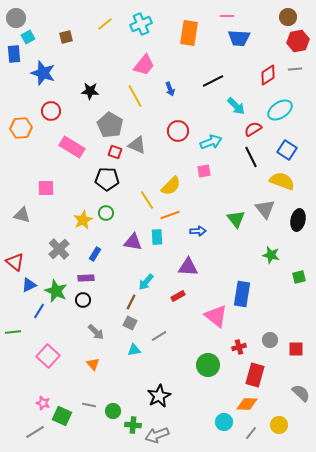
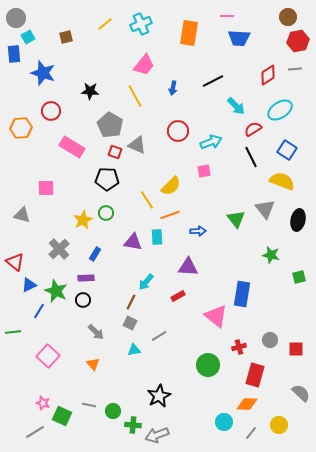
blue arrow at (170, 89): moved 3 px right, 1 px up; rotated 32 degrees clockwise
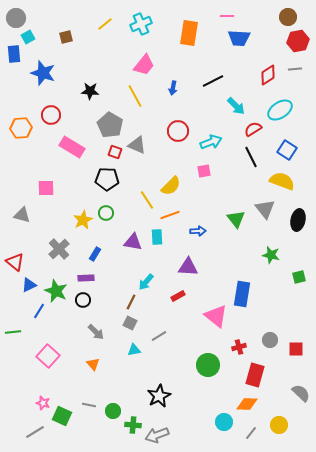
red circle at (51, 111): moved 4 px down
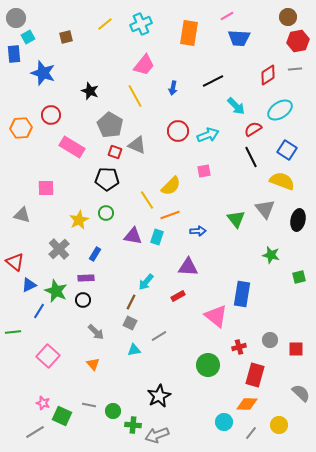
pink line at (227, 16): rotated 32 degrees counterclockwise
black star at (90, 91): rotated 18 degrees clockwise
cyan arrow at (211, 142): moved 3 px left, 7 px up
yellow star at (83, 220): moved 4 px left
cyan rectangle at (157, 237): rotated 21 degrees clockwise
purple triangle at (133, 242): moved 6 px up
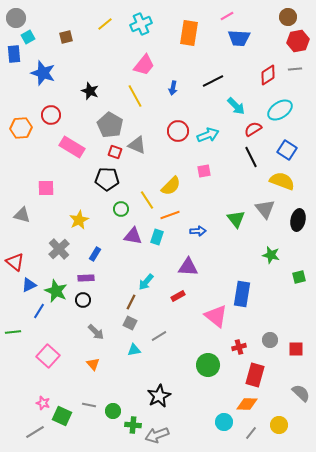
green circle at (106, 213): moved 15 px right, 4 px up
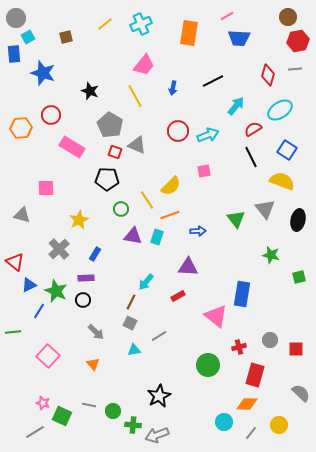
red diamond at (268, 75): rotated 40 degrees counterclockwise
cyan arrow at (236, 106): rotated 96 degrees counterclockwise
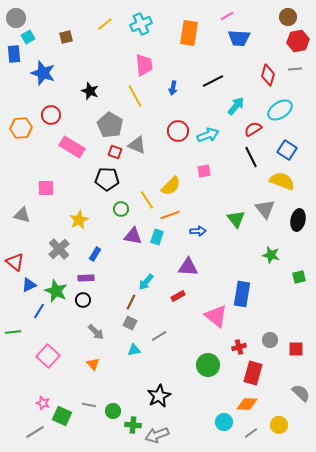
pink trapezoid at (144, 65): rotated 45 degrees counterclockwise
red rectangle at (255, 375): moved 2 px left, 2 px up
gray line at (251, 433): rotated 16 degrees clockwise
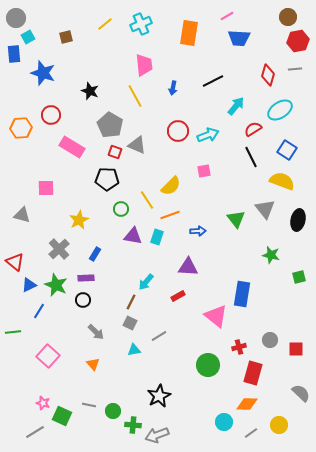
green star at (56, 291): moved 6 px up
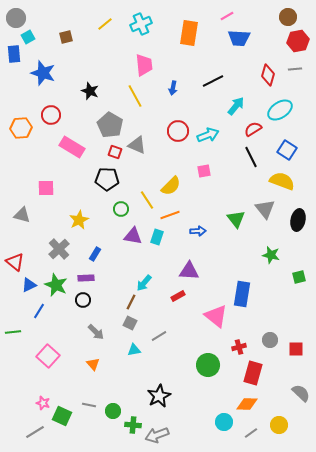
purple triangle at (188, 267): moved 1 px right, 4 px down
cyan arrow at (146, 282): moved 2 px left, 1 px down
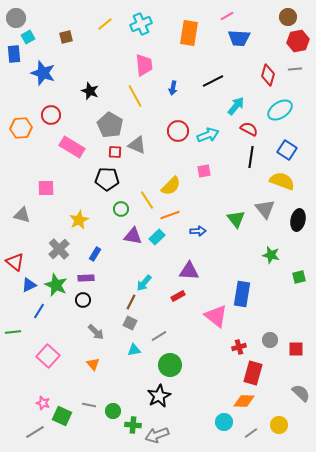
red semicircle at (253, 129): moved 4 px left; rotated 60 degrees clockwise
red square at (115, 152): rotated 16 degrees counterclockwise
black line at (251, 157): rotated 35 degrees clockwise
cyan rectangle at (157, 237): rotated 28 degrees clockwise
green circle at (208, 365): moved 38 px left
orange diamond at (247, 404): moved 3 px left, 3 px up
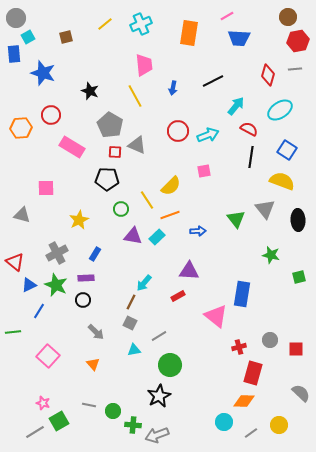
black ellipse at (298, 220): rotated 15 degrees counterclockwise
gray cross at (59, 249): moved 2 px left, 4 px down; rotated 15 degrees clockwise
green square at (62, 416): moved 3 px left, 5 px down; rotated 36 degrees clockwise
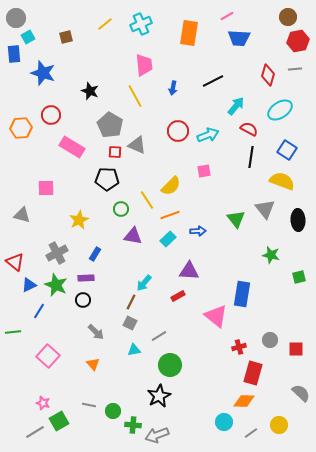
cyan rectangle at (157, 237): moved 11 px right, 2 px down
